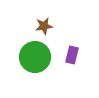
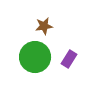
purple rectangle: moved 3 px left, 4 px down; rotated 18 degrees clockwise
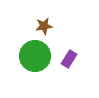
green circle: moved 1 px up
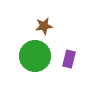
purple rectangle: rotated 18 degrees counterclockwise
